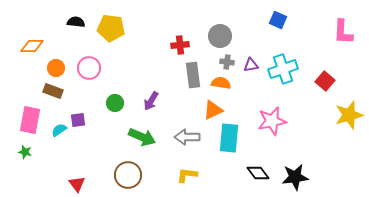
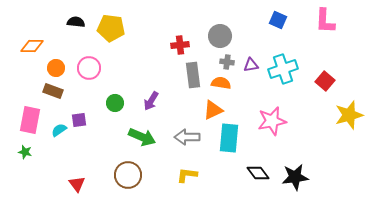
pink L-shape: moved 18 px left, 11 px up
purple square: moved 1 px right
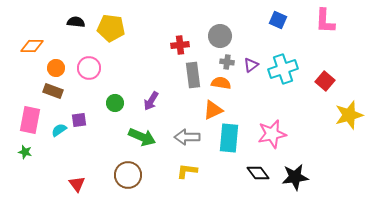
purple triangle: rotated 28 degrees counterclockwise
pink star: moved 13 px down
yellow L-shape: moved 4 px up
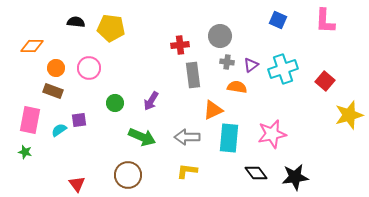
orange semicircle: moved 16 px right, 4 px down
black diamond: moved 2 px left
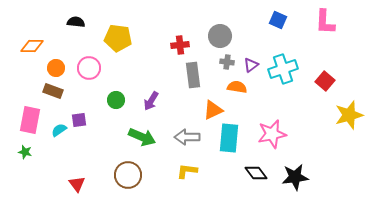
pink L-shape: moved 1 px down
yellow pentagon: moved 7 px right, 10 px down
green circle: moved 1 px right, 3 px up
